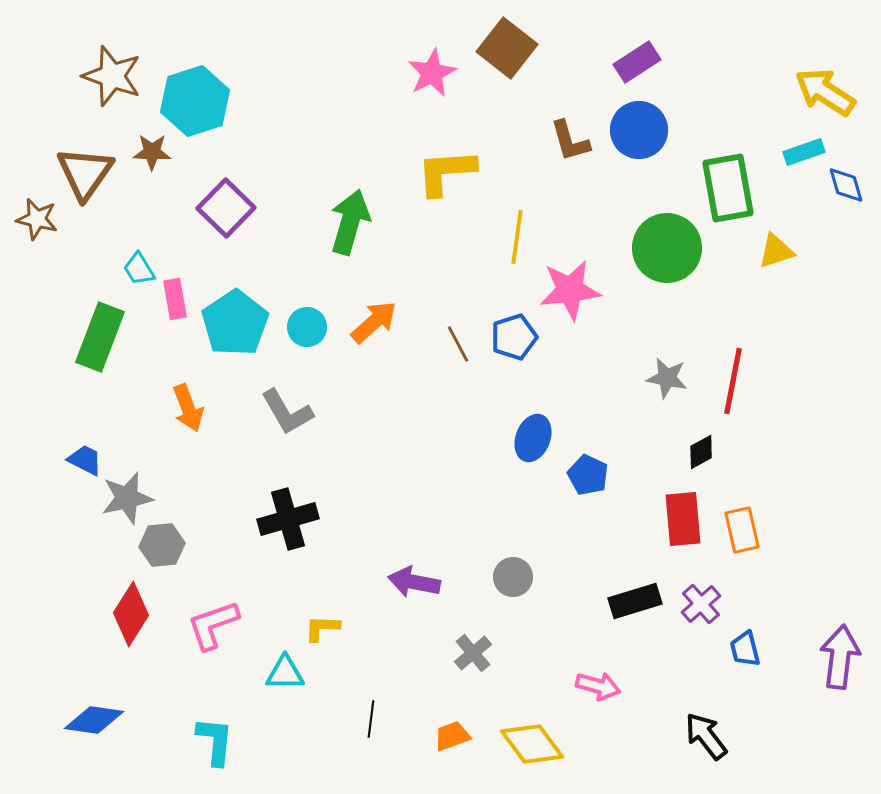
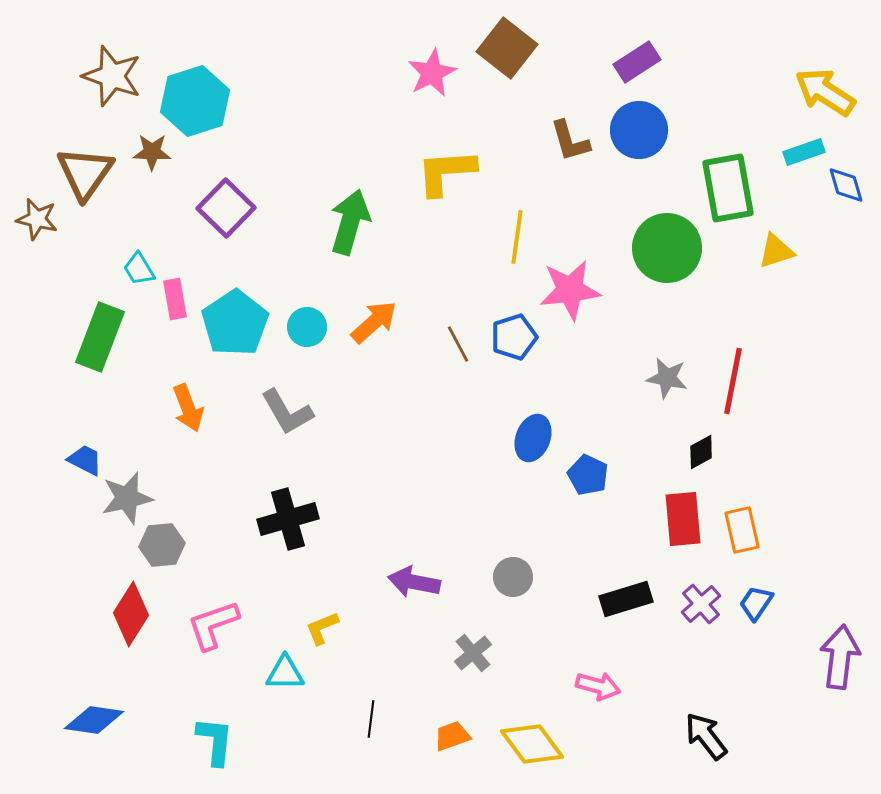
black rectangle at (635, 601): moved 9 px left, 2 px up
yellow L-shape at (322, 628): rotated 24 degrees counterclockwise
blue trapezoid at (745, 649): moved 11 px right, 46 px up; rotated 48 degrees clockwise
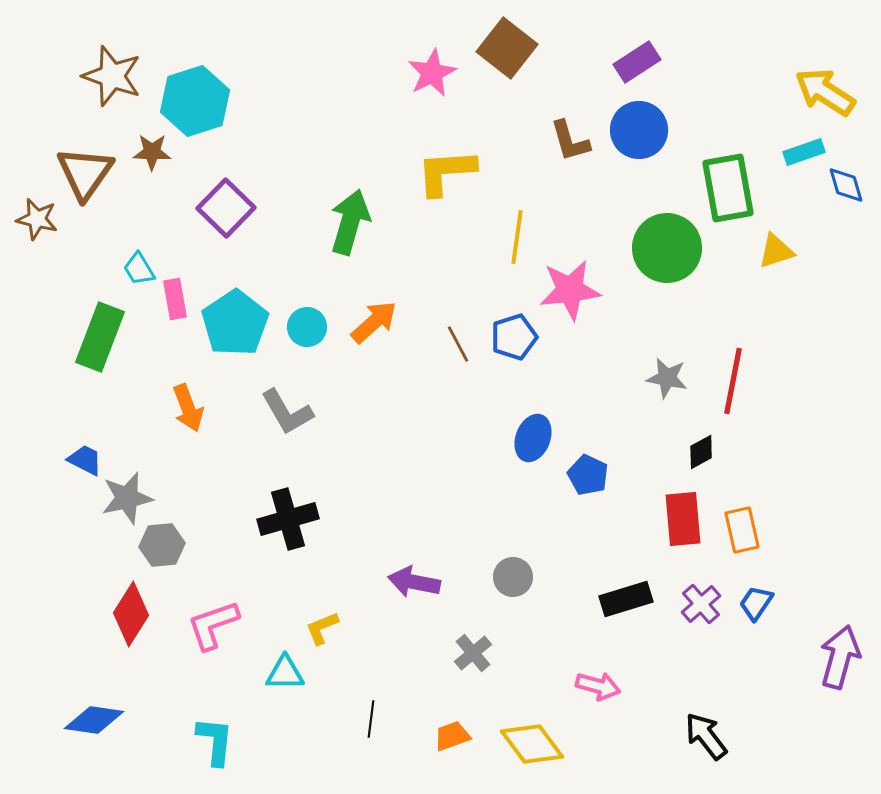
purple arrow at (840, 657): rotated 8 degrees clockwise
